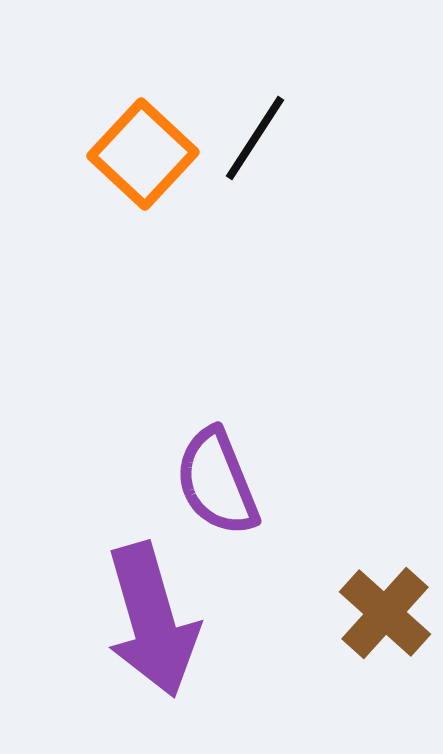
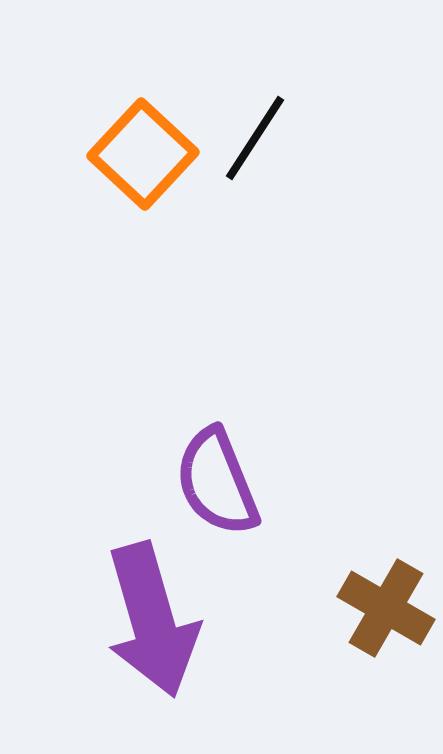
brown cross: moved 1 px right, 5 px up; rotated 12 degrees counterclockwise
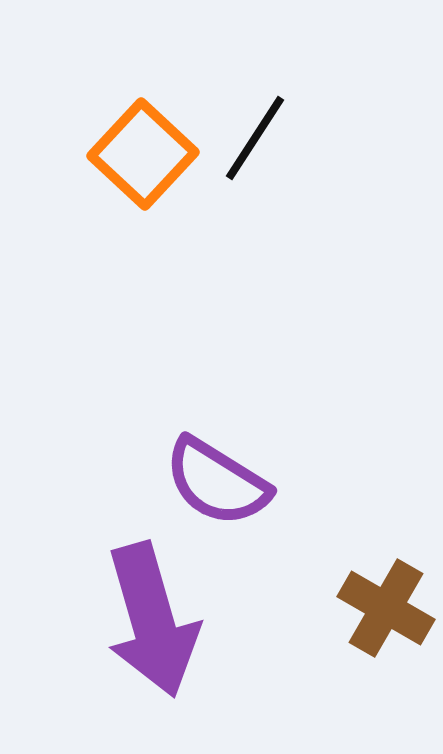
purple semicircle: rotated 36 degrees counterclockwise
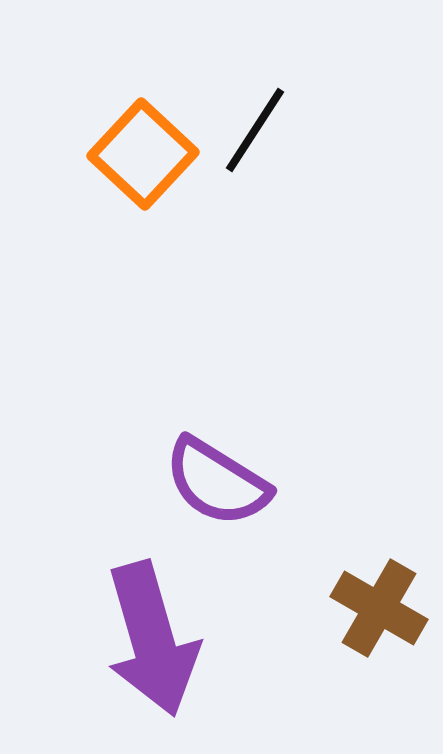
black line: moved 8 px up
brown cross: moved 7 px left
purple arrow: moved 19 px down
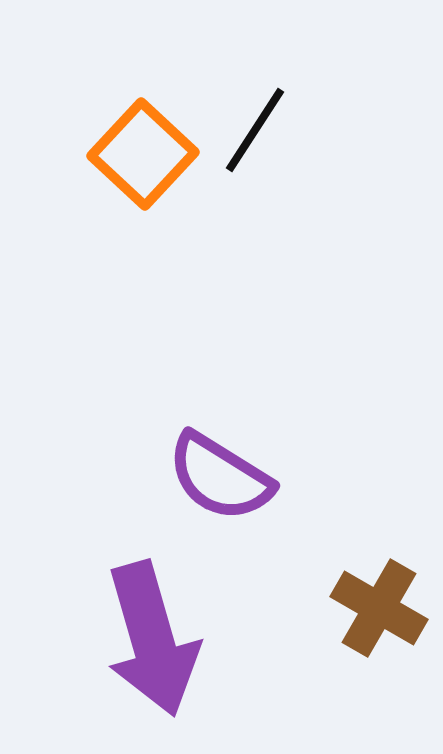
purple semicircle: moved 3 px right, 5 px up
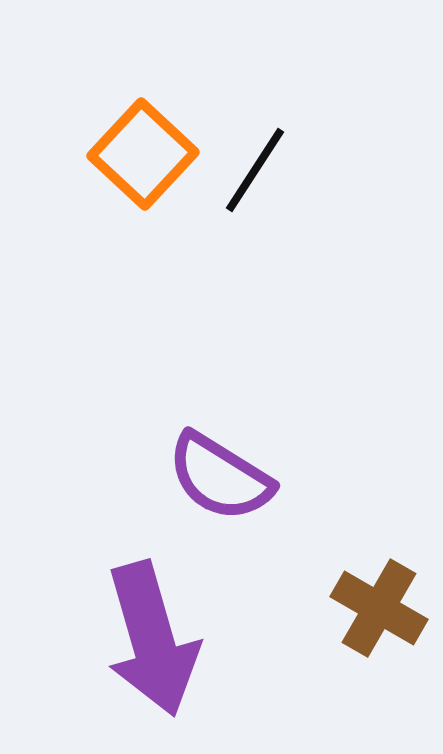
black line: moved 40 px down
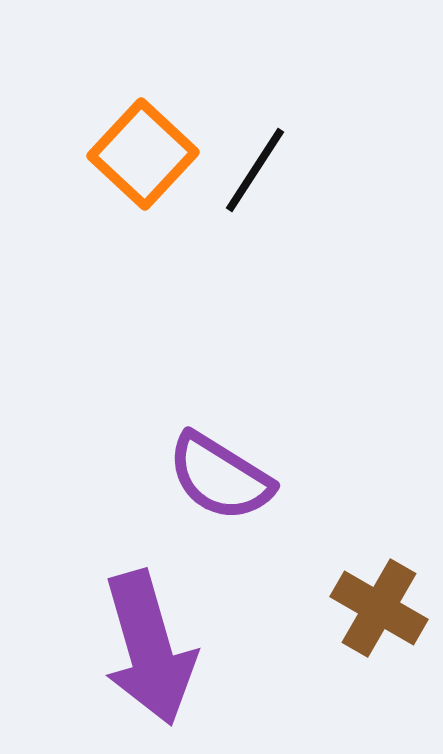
purple arrow: moved 3 px left, 9 px down
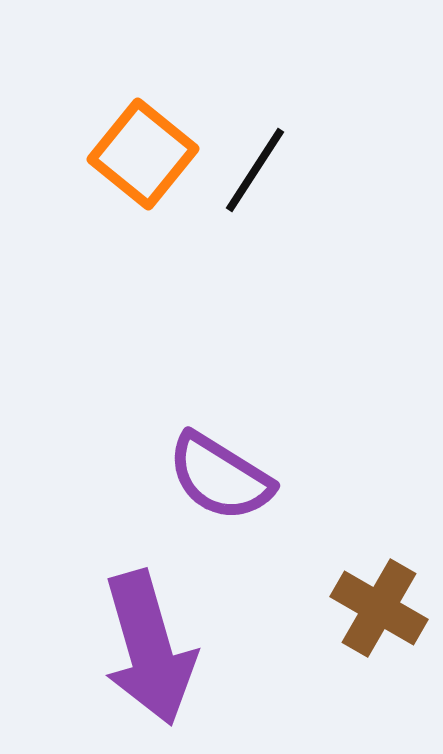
orange square: rotated 4 degrees counterclockwise
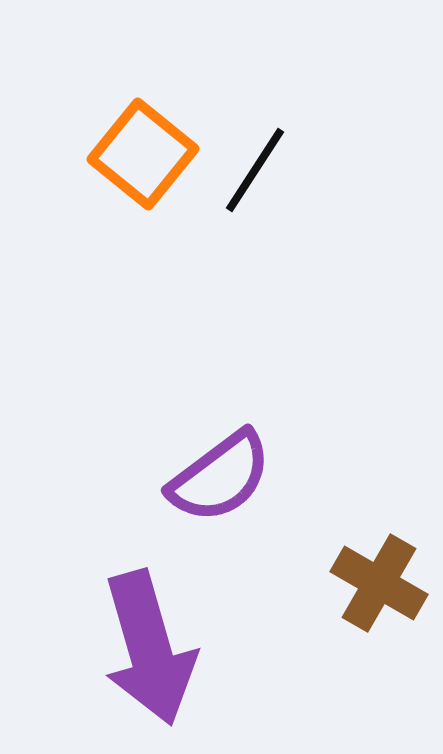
purple semicircle: rotated 69 degrees counterclockwise
brown cross: moved 25 px up
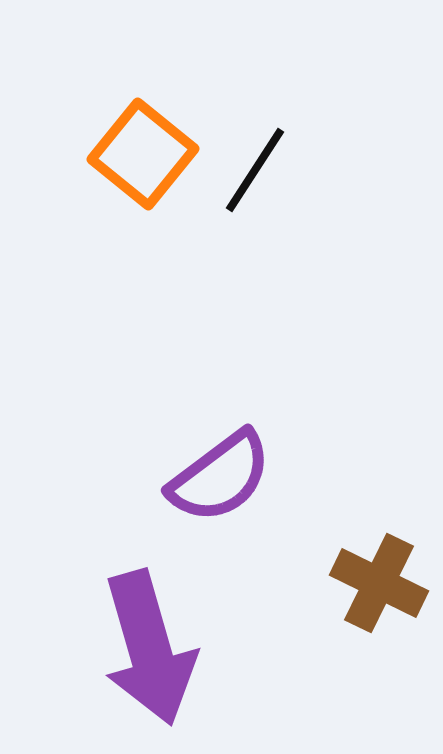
brown cross: rotated 4 degrees counterclockwise
